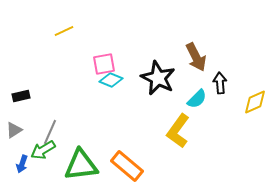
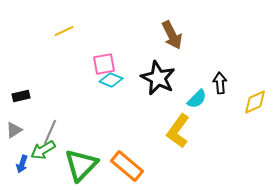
brown arrow: moved 24 px left, 22 px up
green triangle: rotated 39 degrees counterclockwise
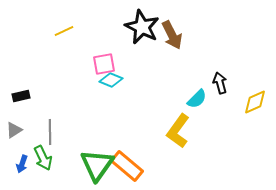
black star: moved 16 px left, 51 px up
black arrow: rotated 10 degrees counterclockwise
gray line: rotated 25 degrees counterclockwise
green arrow: moved 8 px down; rotated 85 degrees counterclockwise
green triangle: moved 16 px right; rotated 9 degrees counterclockwise
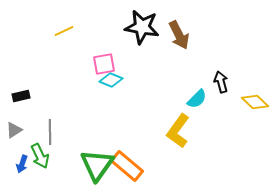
black star: rotated 16 degrees counterclockwise
brown arrow: moved 7 px right
black arrow: moved 1 px right, 1 px up
yellow diamond: rotated 68 degrees clockwise
green arrow: moved 3 px left, 2 px up
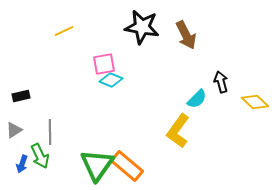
brown arrow: moved 7 px right
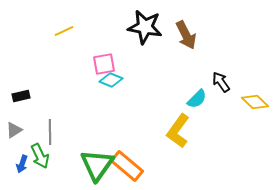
black star: moved 3 px right
black arrow: rotated 20 degrees counterclockwise
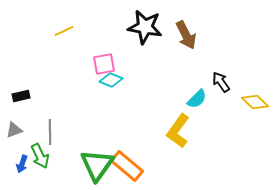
gray triangle: rotated 12 degrees clockwise
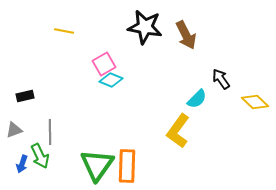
yellow line: rotated 36 degrees clockwise
pink square: rotated 20 degrees counterclockwise
black arrow: moved 3 px up
black rectangle: moved 4 px right
orange rectangle: rotated 52 degrees clockwise
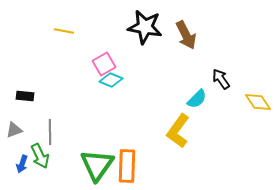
black rectangle: rotated 18 degrees clockwise
yellow diamond: moved 3 px right; rotated 12 degrees clockwise
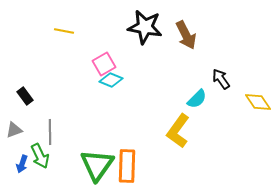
black rectangle: rotated 48 degrees clockwise
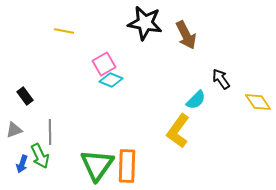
black star: moved 4 px up
cyan semicircle: moved 1 px left, 1 px down
